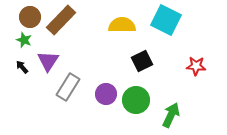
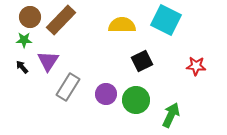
green star: rotated 21 degrees counterclockwise
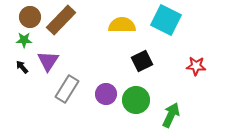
gray rectangle: moved 1 px left, 2 px down
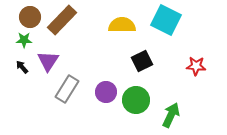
brown rectangle: moved 1 px right
purple circle: moved 2 px up
